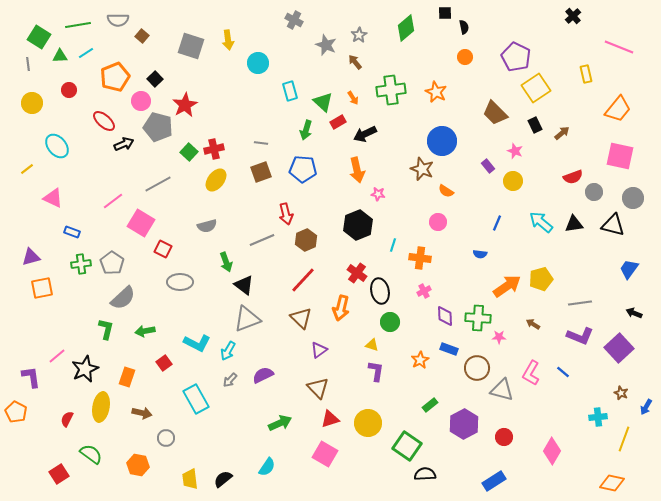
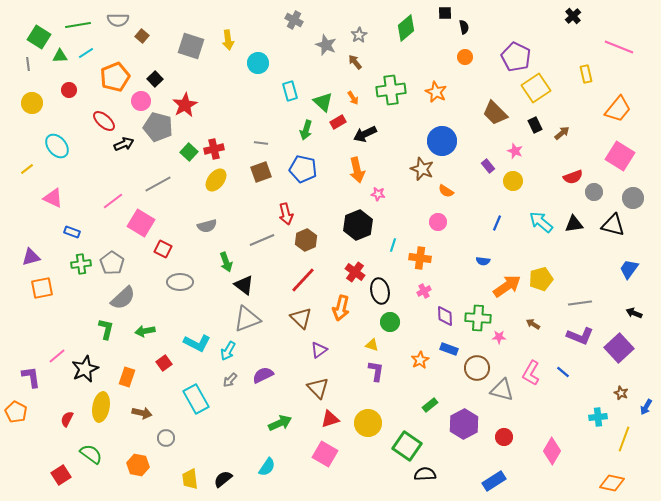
pink square at (620, 156): rotated 20 degrees clockwise
blue pentagon at (303, 169): rotated 8 degrees clockwise
blue semicircle at (480, 254): moved 3 px right, 7 px down
red cross at (357, 273): moved 2 px left, 1 px up
red square at (59, 474): moved 2 px right, 1 px down
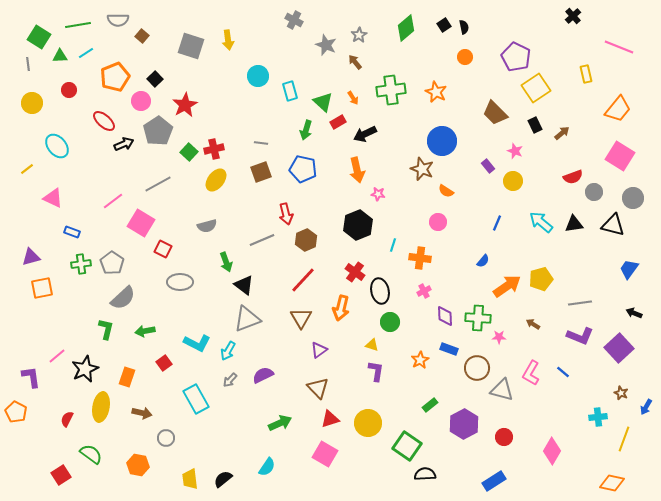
black square at (445, 13): moved 1 px left, 12 px down; rotated 32 degrees counterclockwise
cyan circle at (258, 63): moved 13 px down
gray pentagon at (158, 127): moved 4 px down; rotated 24 degrees clockwise
blue semicircle at (483, 261): rotated 56 degrees counterclockwise
brown triangle at (301, 318): rotated 15 degrees clockwise
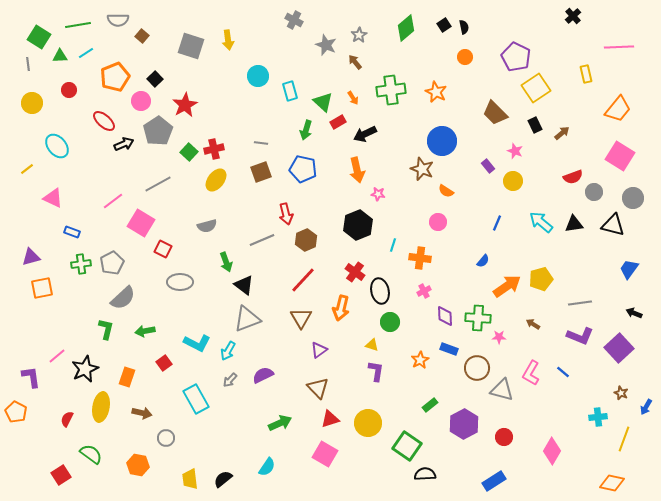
pink line at (619, 47): rotated 24 degrees counterclockwise
gray pentagon at (112, 263): rotated 10 degrees clockwise
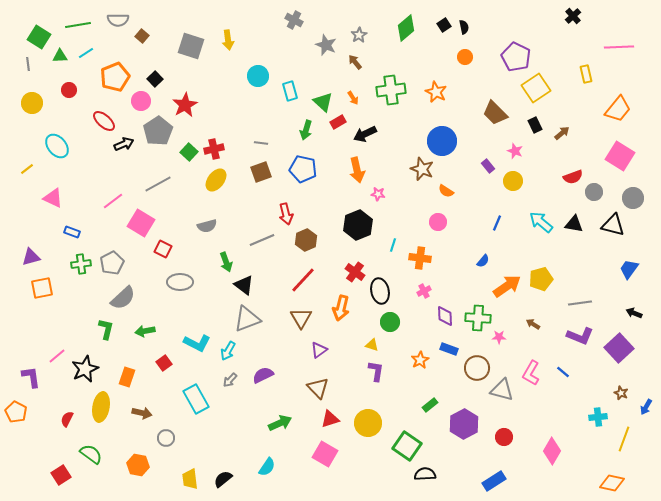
black triangle at (574, 224): rotated 18 degrees clockwise
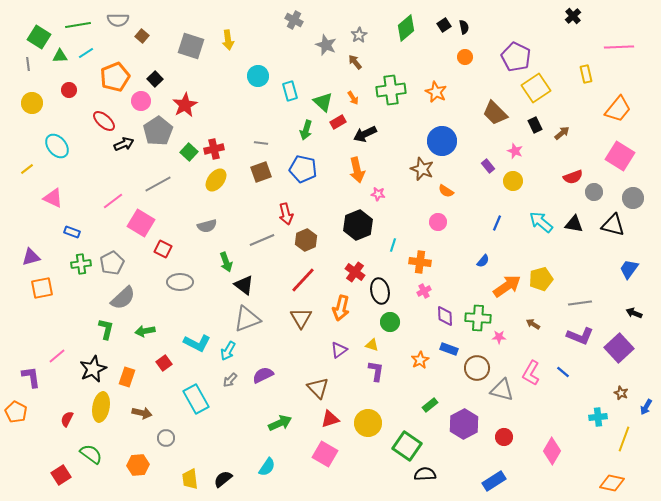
orange cross at (420, 258): moved 4 px down
purple triangle at (319, 350): moved 20 px right
black star at (85, 369): moved 8 px right
orange hexagon at (138, 465): rotated 15 degrees counterclockwise
